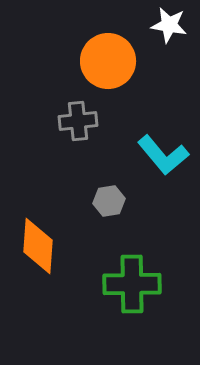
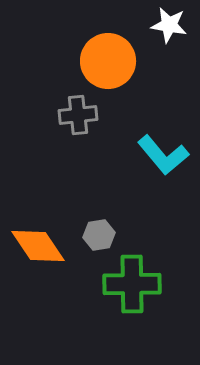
gray cross: moved 6 px up
gray hexagon: moved 10 px left, 34 px down
orange diamond: rotated 38 degrees counterclockwise
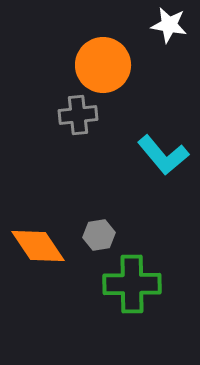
orange circle: moved 5 px left, 4 px down
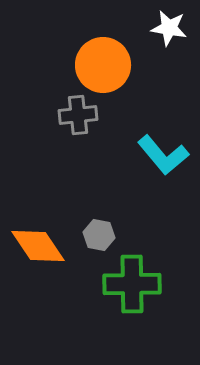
white star: moved 3 px down
gray hexagon: rotated 20 degrees clockwise
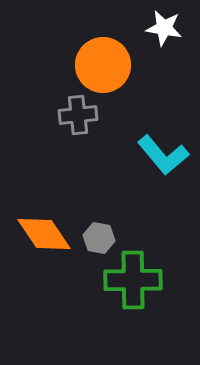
white star: moved 5 px left
gray hexagon: moved 3 px down
orange diamond: moved 6 px right, 12 px up
green cross: moved 1 px right, 4 px up
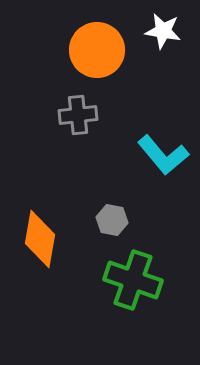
white star: moved 1 px left, 3 px down
orange circle: moved 6 px left, 15 px up
orange diamond: moved 4 px left, 5 px down; rotated 44 degrees clockwise
gray hexagon: moved 13 px right, 18 px up
green cross: rotated 20 degrees clockwise
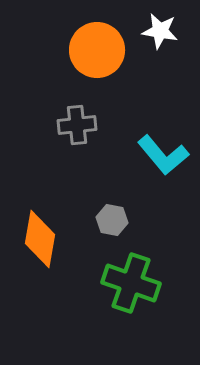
white star: moved 3 px left
gray cross: moved 1 px left, 10 px down
green cross: moved 2 px left, 3 px down
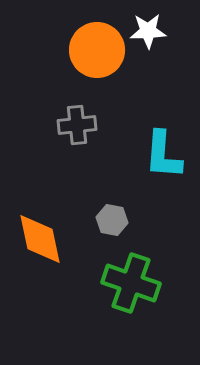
white star: moved 12 px left; rotated 12 degrees counterclockwise
cyan L-shape: rotated 44 degrees clockwise
orange diamond: rotated 22 degrees counterclockwise
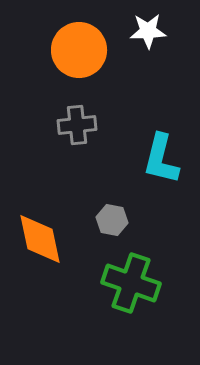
orange circle: moved 18 px left
cyan L-shape: moved 2 px left, 4 px down; rotated 10 degrees clockwise
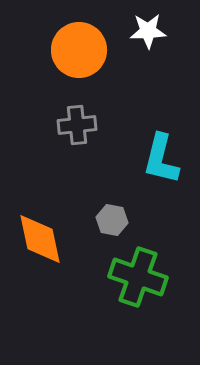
green cross: moved 7 px right, 6 px up
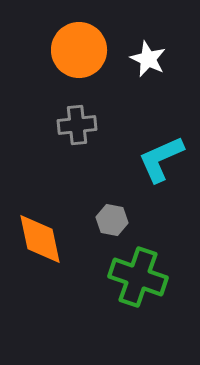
white star: moved 28 px down; rotated 27 degrees clockwise
cyan L-shape: rotated 52 degrees clockwise
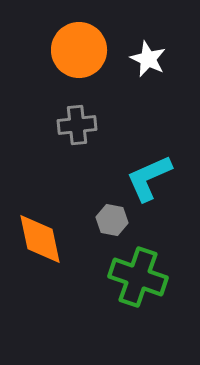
cyan L-shape: moved 12 px left, 19 px down
